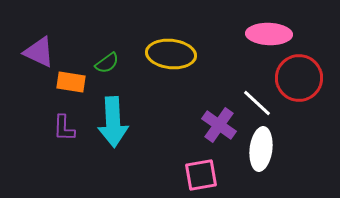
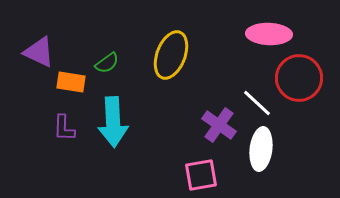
yellow ellipse: moved 1 px down; rotated 75 degrees counterclockwise
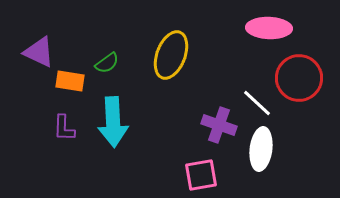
pink ellipse: moved 6 px up
orange rectangle: moved 1 px left, 1 px up
purple cross: rotated 16 degrees counterclockwise
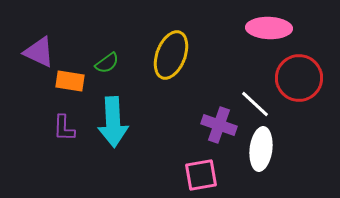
white line: moved 2 px left, 1 px down
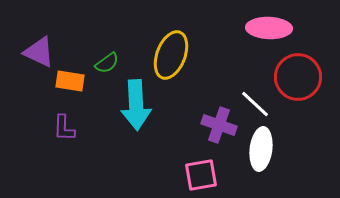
red circle: moved 1 px left, 1 px up
cyan arrow: moved 23 px right, 17 px up
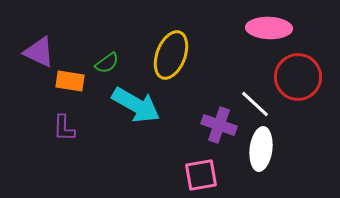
cyan arrow: rotated 57 degrees counterclockwise
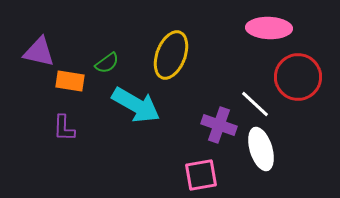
purple triangle: rotated 12 degrees counterclockwise
white ellipse: rotated 24 degrees counterclockwise
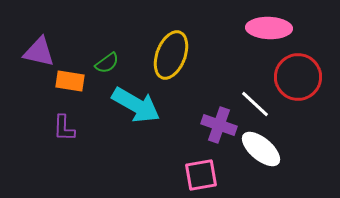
white ellipse: rotated 33 degrees counterclockwise
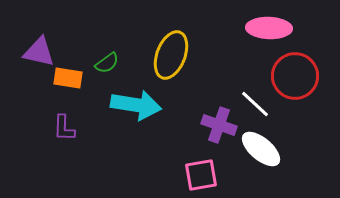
red circle: moved 3 px left, 1 px up
orange rectangle: moved 2 px left, 3 px up
cyan arrow: rotated 21 degrees counterclockwise
